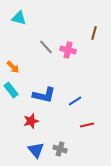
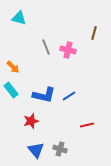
gray line: rotated 21 degrees clockwise
blue line: moved 6 px left, 5 px up
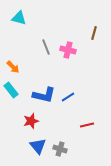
blue line: moved 1 px left, 1 px down
blue triangle: moved 2 px right, 4 px up
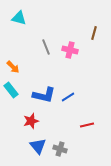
pink cross: moved 2 px right
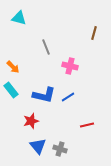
pink cross: moved 16 px down
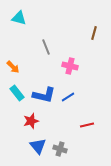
cyan rectangle: moved 6 px right, 3 px down
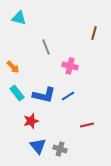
blue line: moved 1 px up
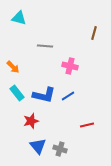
gray line: moved 1 px left, 1 px up; rotated 63 degrees counterclockwise
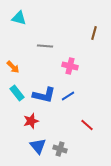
red line: rotated 56 degrees clockwise
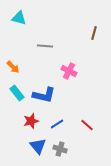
pink cross: moved 1 px left, 5 px down; rotated 14 degrees clockwise
blue line: moved 11 px left, 28 px down
